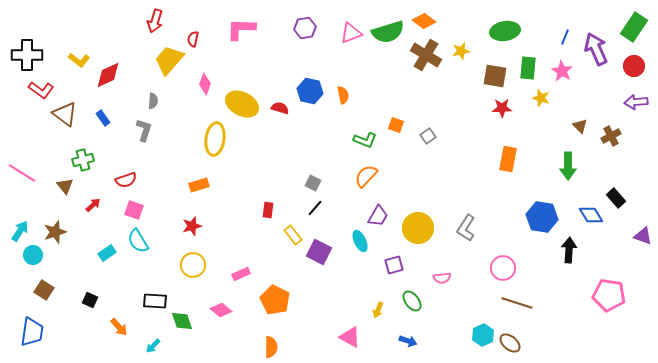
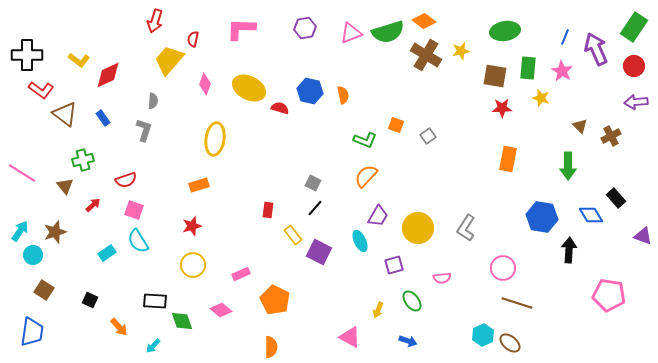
yellow ellipse at (242, 104): moved 7 px right, 16 px up
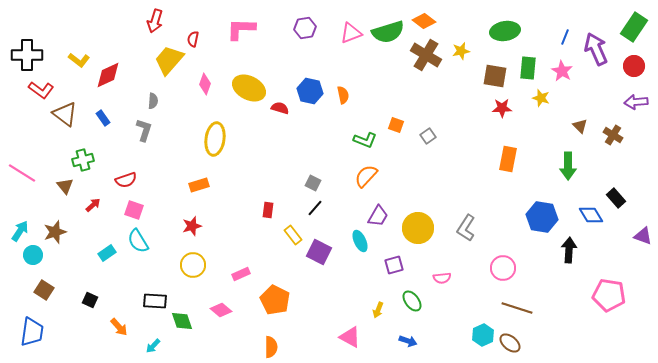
brown cross at (611, 136): moved 2 px right, 1 px up; rotated 30 degrees counterclockwise
brown line at (517, 303): moved 5 px down
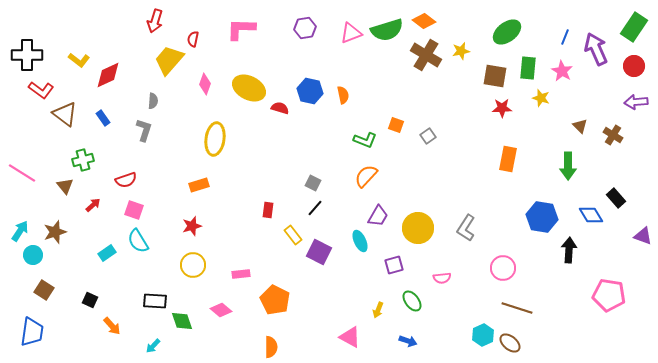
green ellipse at (505, 31): moved 2 px right, 1 px down; rotated 28 degrees counterclockwise
green semicircle at (388, 32): moved 1 px left, 2 px up
pink rectangle at (241, 274): rotated 18 degrees clockwise
orange arrow at (119, 327): moved 7 px left, 1 px up
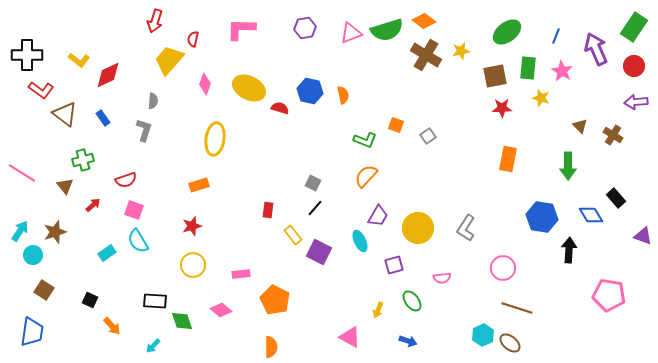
blue line at (565, 37): moved 9 px left, 1 px up
brown square at (495, 76): rotated 20 degrees counterclockwise
